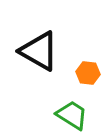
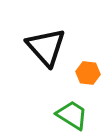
black triangle: moved 7 px right, 4 px up; rotated 18 degrees clockwise
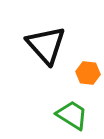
black triangle: moved 2 px up
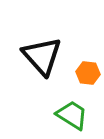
black triangle: moved 4 px left, 11 px down
